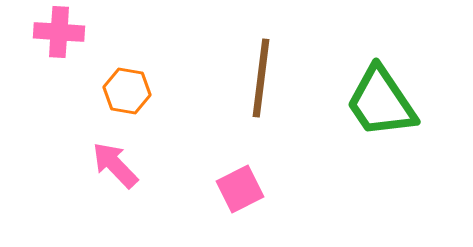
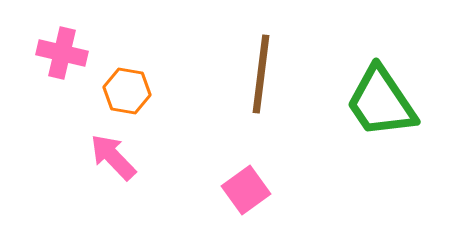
pink cross: moved 3 px right, 21 px down; rotated 9 degrees clockwise
brown line: moved 4 px up
pink arrow: moved 2 px left, 8 px up
pink square: moved 6 px right, 1 px down; rotated 9 degrees counterclockwise
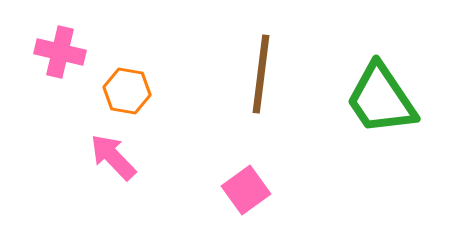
pink cross: moved 2 px left, 1 px up
green trapezoid: moved 3 px up
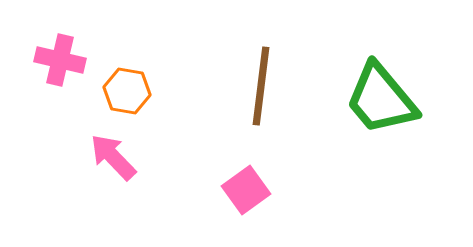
pink cross: moved 8 px down
brown line: moved 12 px down
green trapezoid: rotated 6 degrees counterclockwise
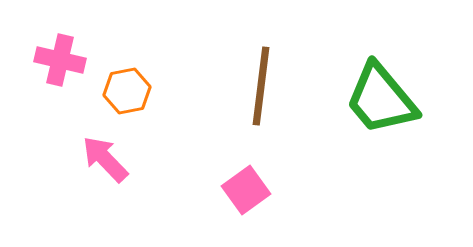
orange hexagon: rotated 21 degrees counterclockwise
pink arrow: moved 8 px left, 2 px down
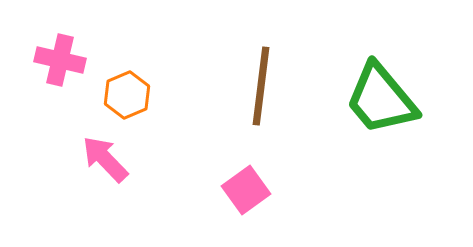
orange hexagon: moved 4 px down; rotated 12 degrees counterclockwise
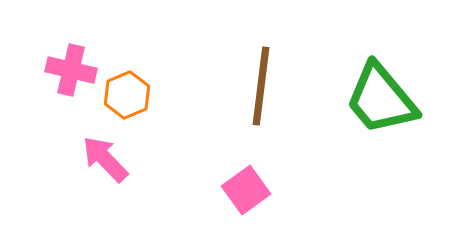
pink cross: moved 11 px right, 10 px down
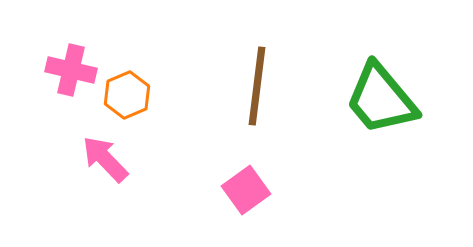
brown line: moved 4 px left
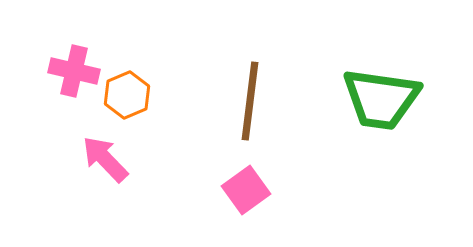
pink cross: moved 3 px right, 1 px down
brown line: moved 7 px left, 15 px down
green trapezoid: rotated 42 degrees counterclockwise
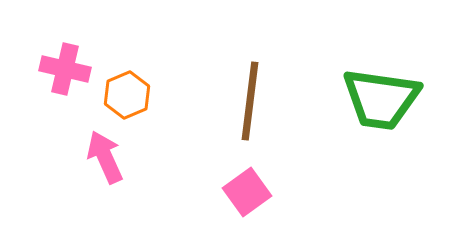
pink cross: moved 9 px left, 2 px up
pink arrow: moved 2 px up; rotated 20 degrees clockwise
pink square: moved 1 px right, 2 px down
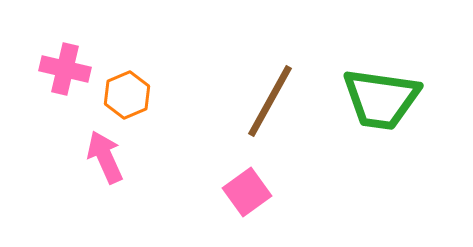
brown line: moved 20 px right; rotated 22 degrees clockwise
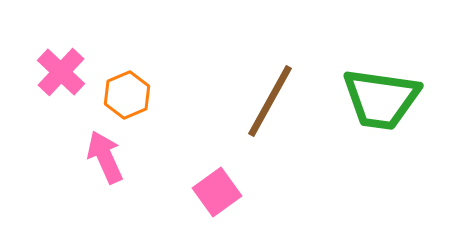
pink cross: moved 4 px left, 3 px down; rotated 30 degrees clockwise
pink square: moved 30 px left
